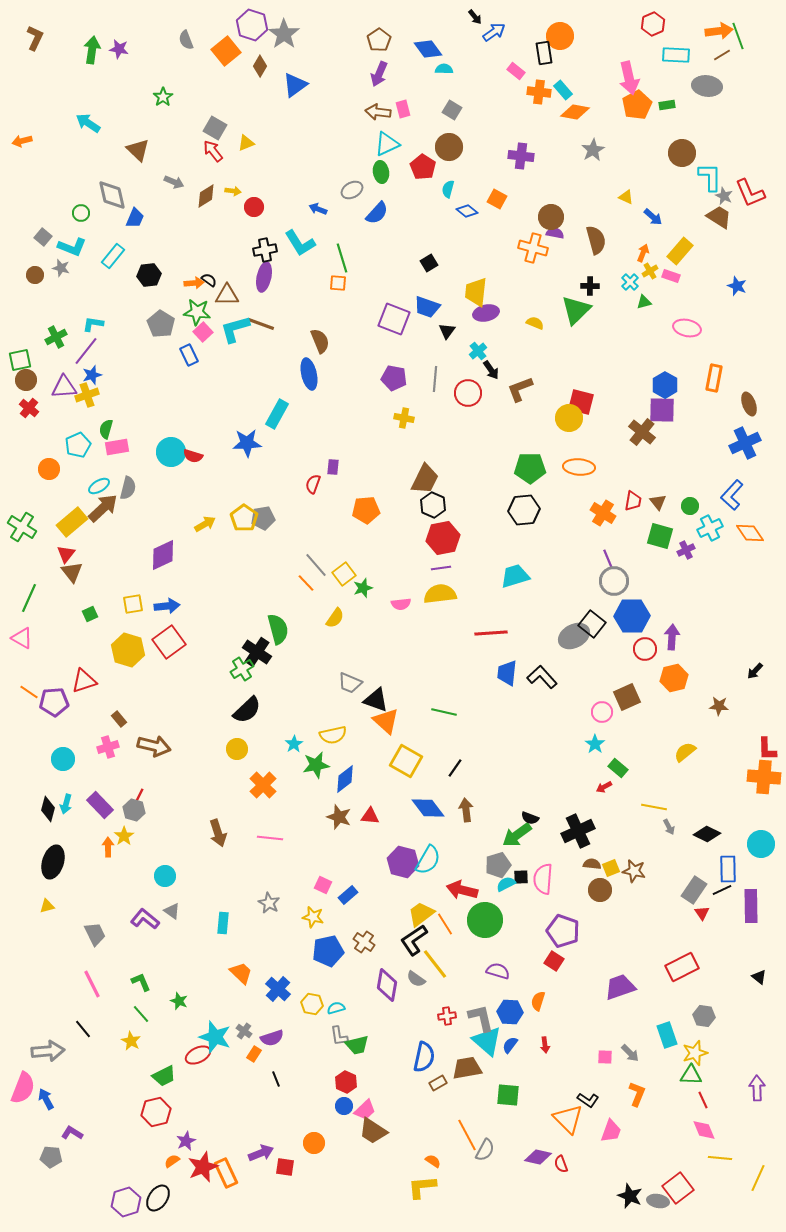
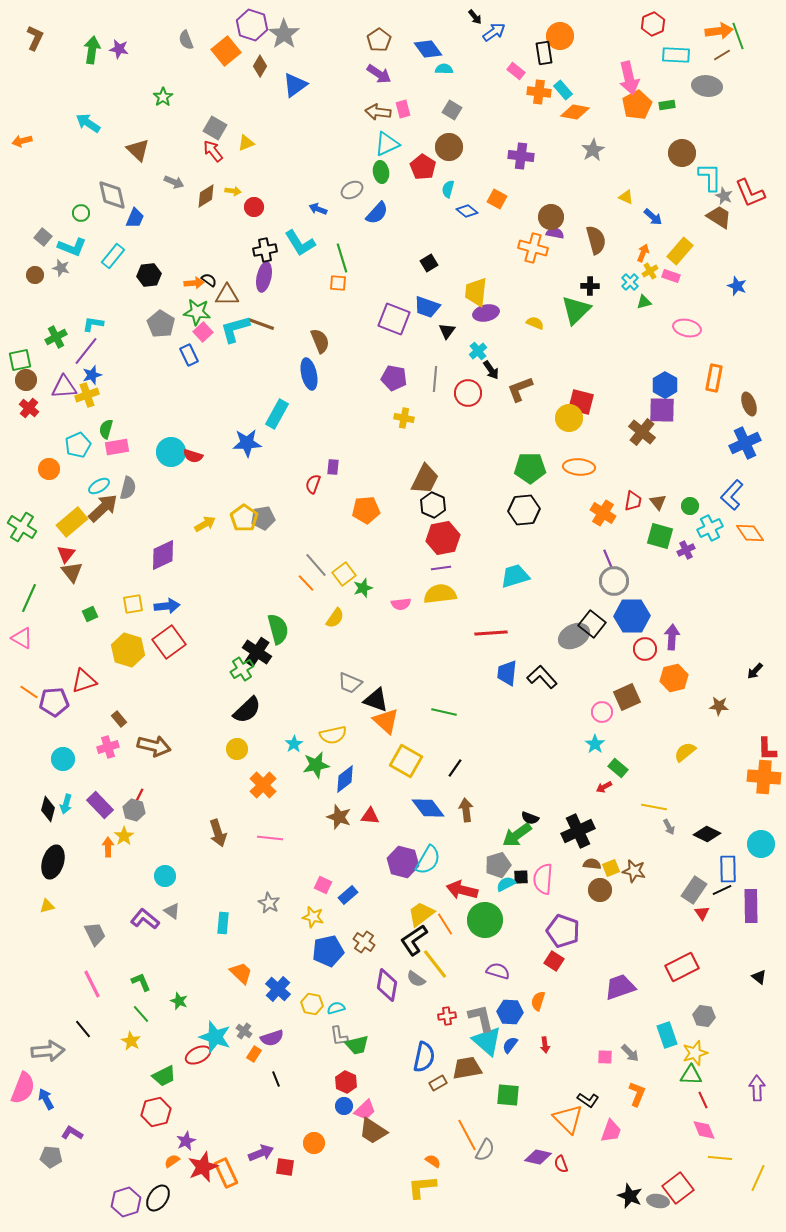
purple arrow at (379, 74): rotated 80 degrees counterclockwise
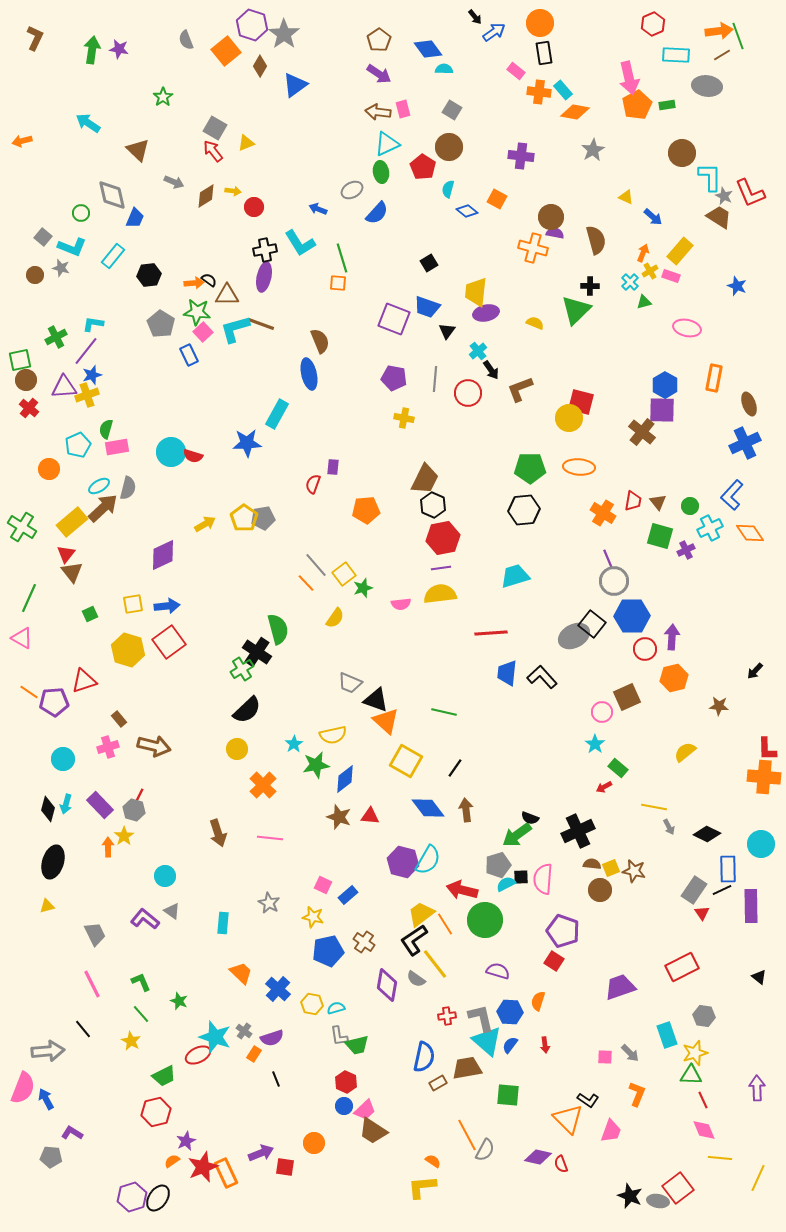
orange circle at (560, 36): moved 20 px left, 13 px up
purple hexagon at (126, 1202): moved 6 px right, 5 px up
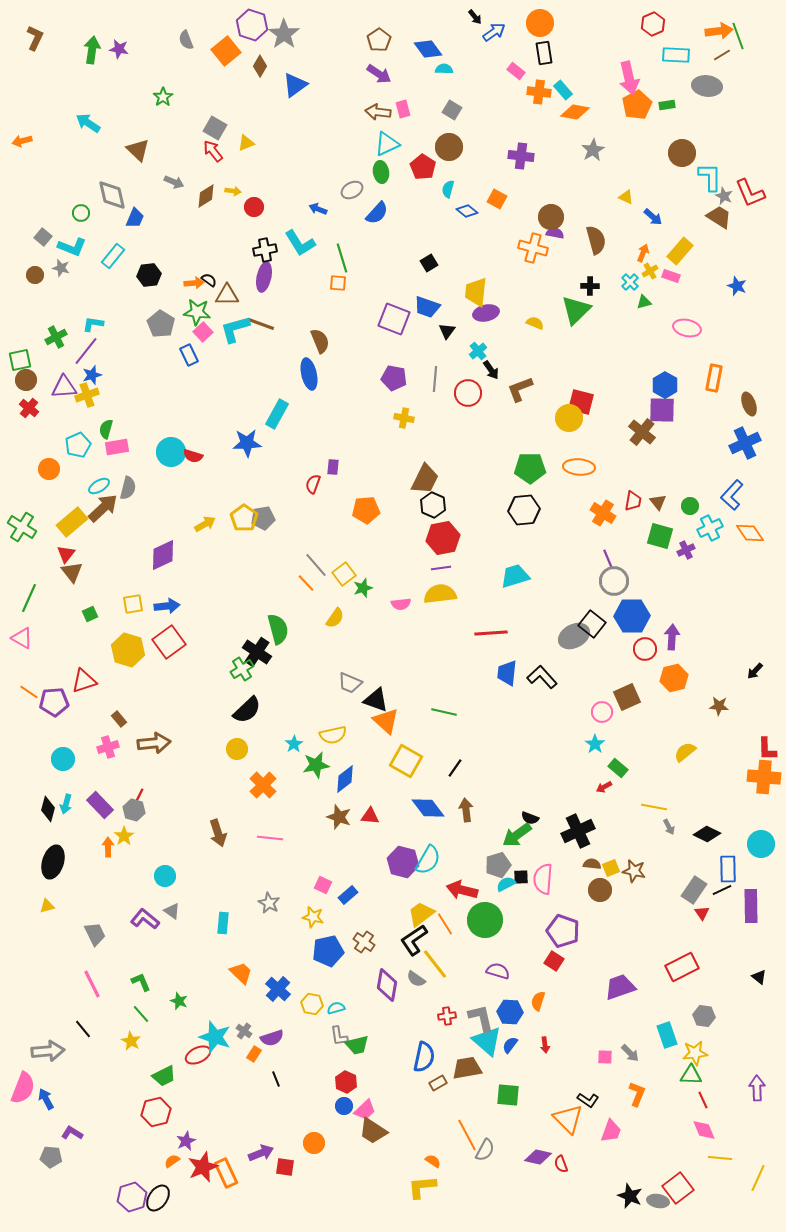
brown arrow at (154, 746): moved 3 px up; rotated 20 degrees counterclockwise
yellow star at (695, 1053): rotated 10 degrees clockwise
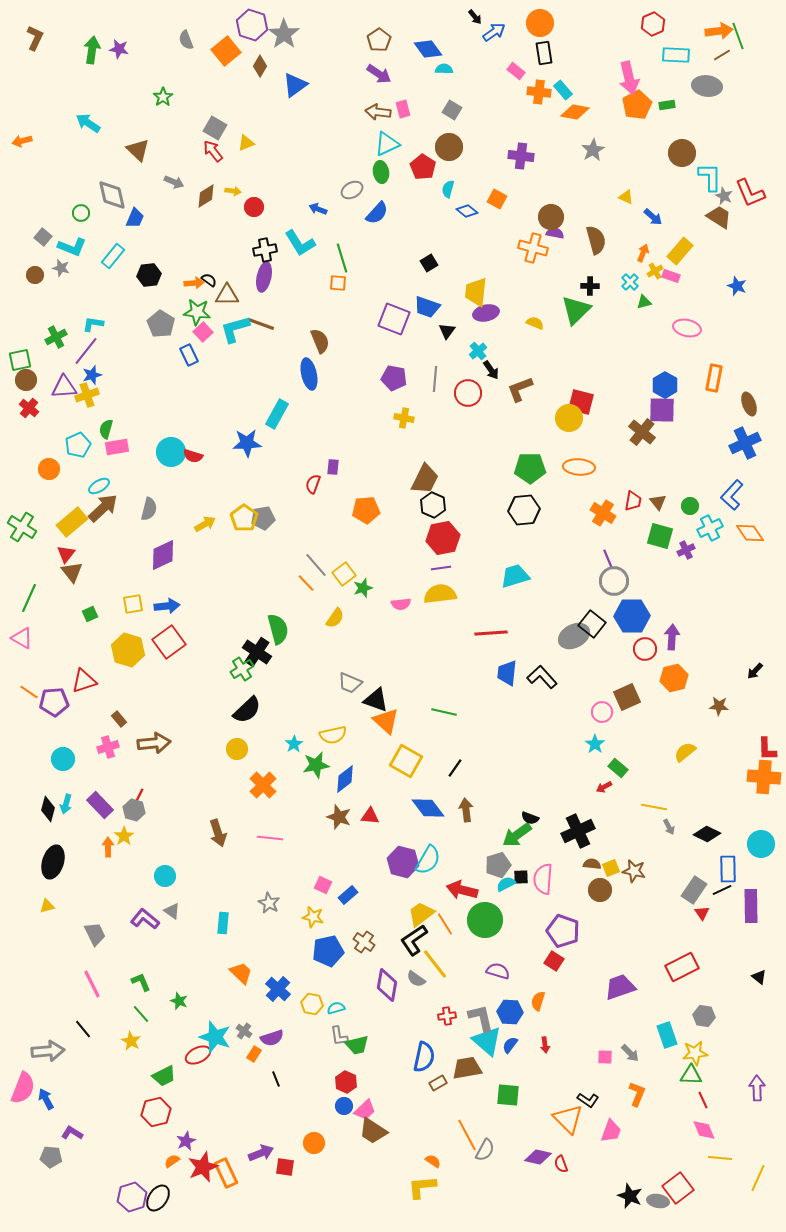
yellow cross at (650, 271): moved 5 px right
gray semicircle at (128, 488): moved 21 px right, 21 px down
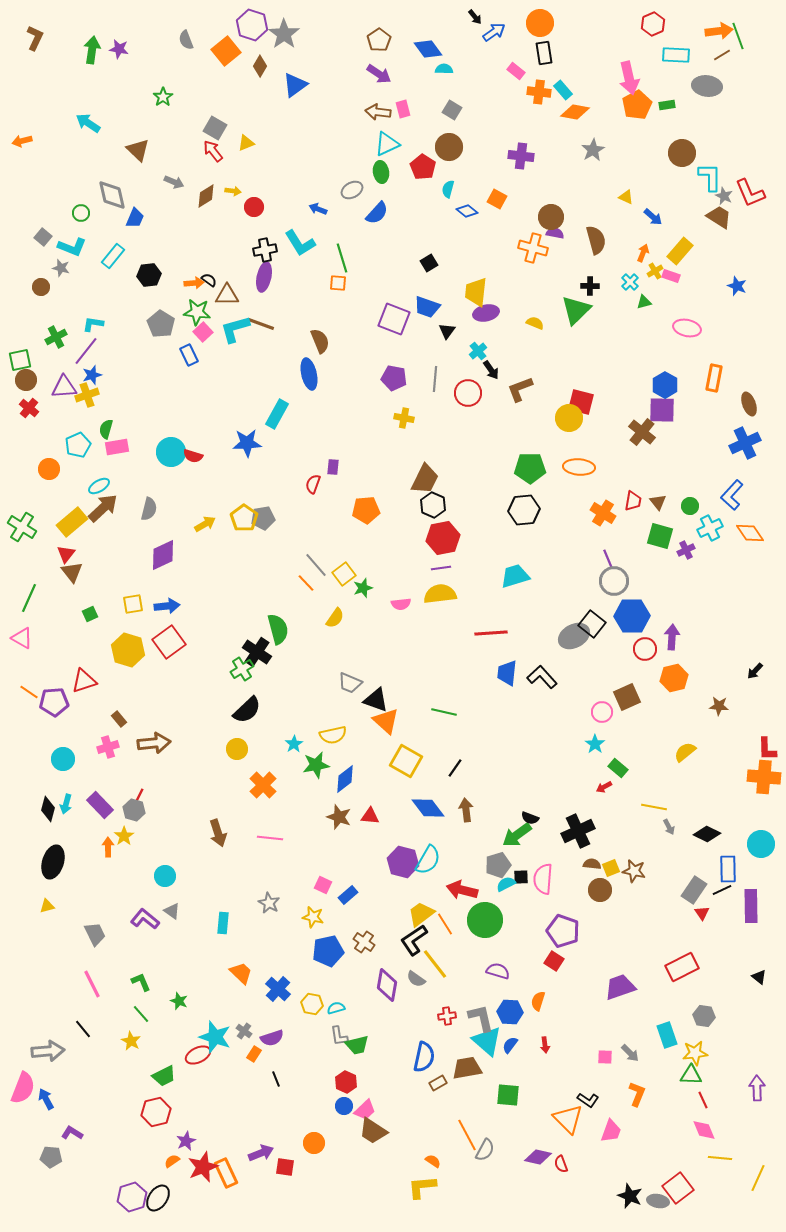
brown circle at (35, 275): moved 6 px right, 12 px down
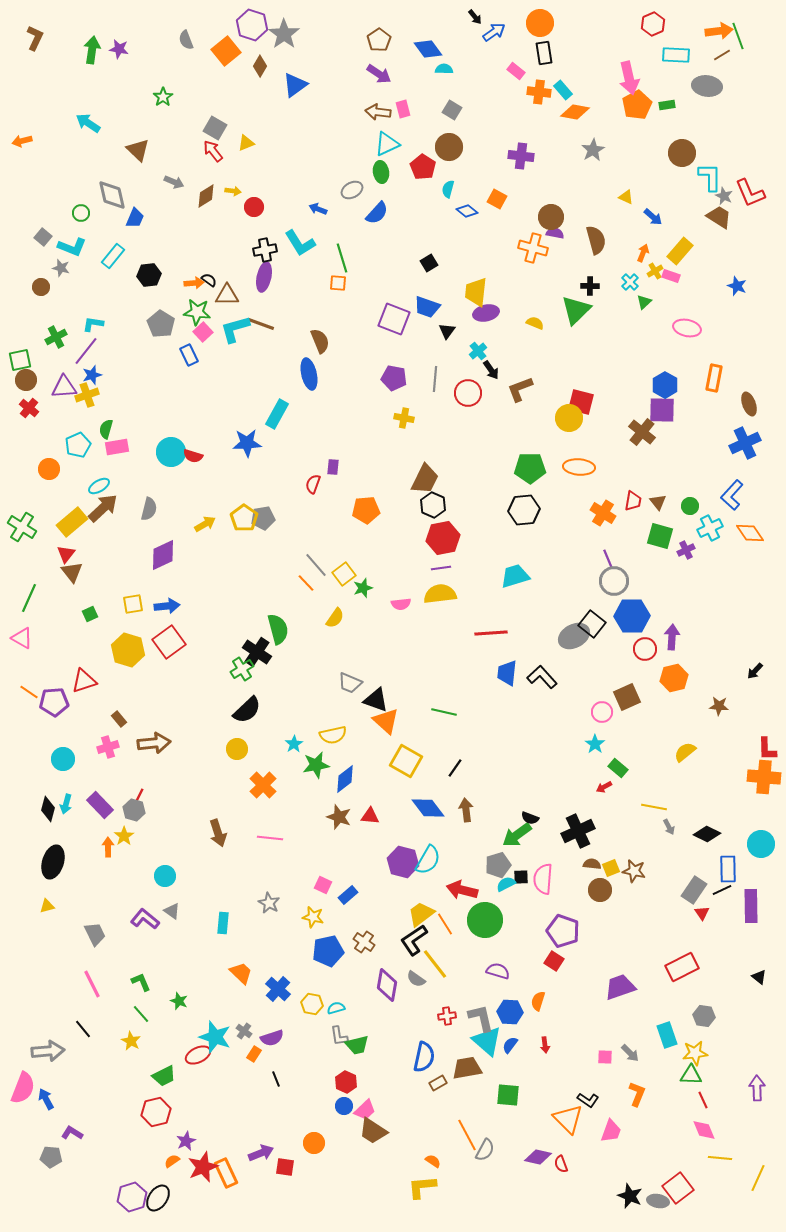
green triangle at (644, 302): rotated 28 degrees counterclockwise
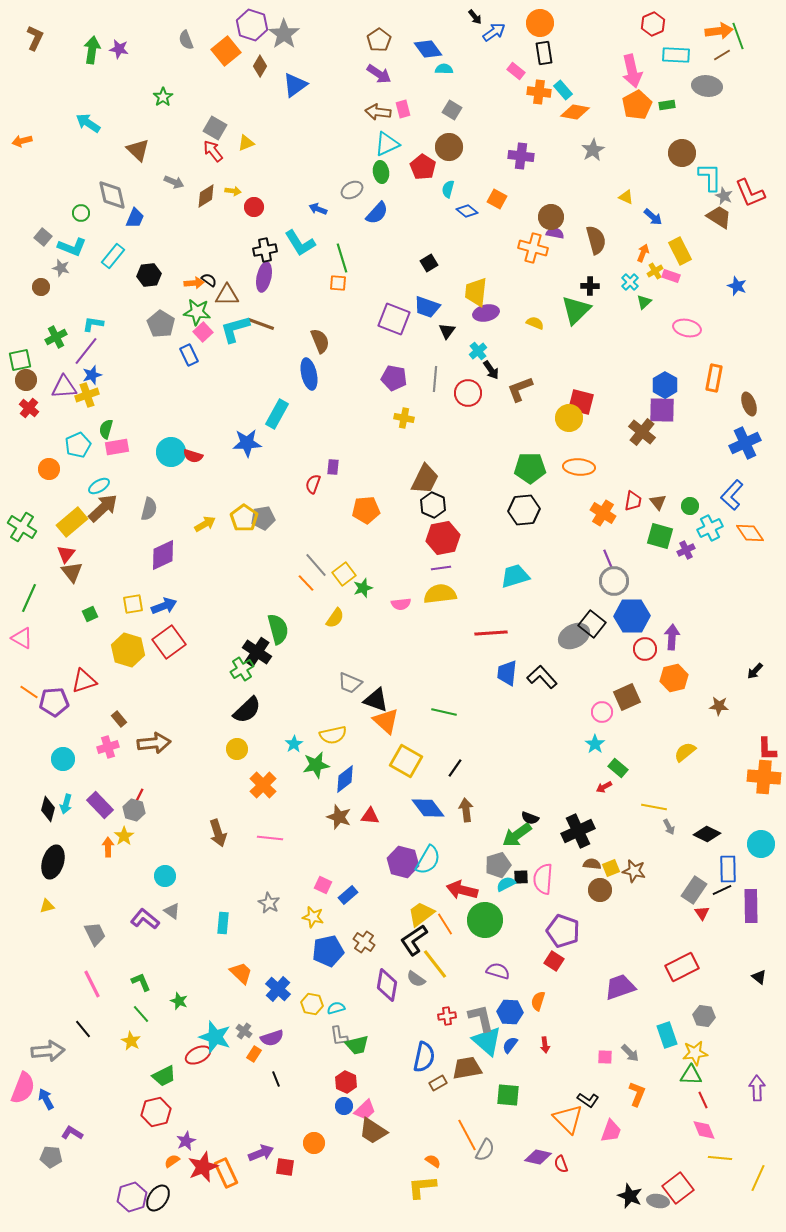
pink arrow at (629, 78): moved 3 px right, 7 px up
yellow rectangle at (680, 251): rotated 68 degrees counterclockwise
blue arrow at (167, 606): moved 3 px left; rotated 15 degrees counterclockwise
